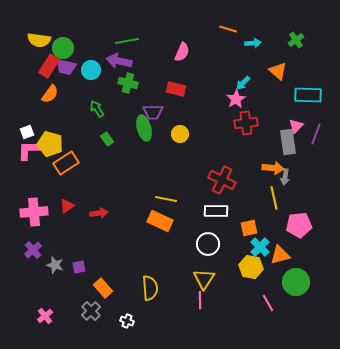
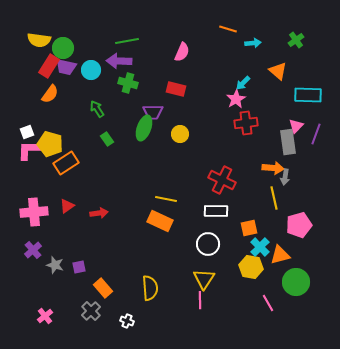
purple arrow at (119, 61): rotated 10 degrees counterclockwise
green ellipse at (144, 128): rotated 35 degrees clockwise
pink pentagon at (299, 225): rotated 10 degrees counterclockwise
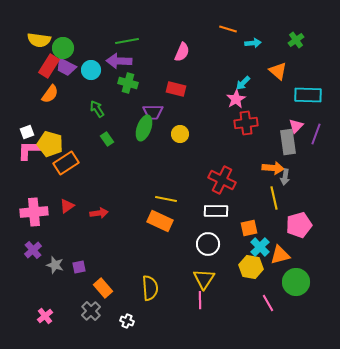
purple trapezoid at (66, 67): rotated 15 degrees clockwise
